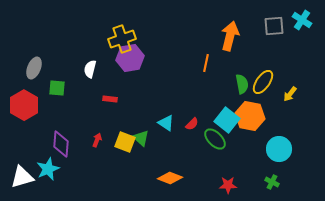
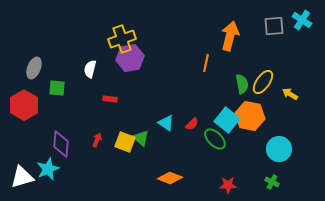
yellow arrow: rotated 84 degrees clockwise
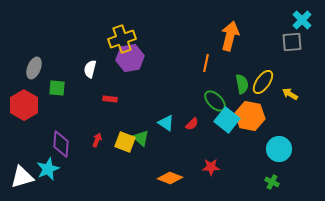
cyan cross: rotated 12 degrees clockwise
gray square: moved 18 px right, 16 px down
green ellipse: moved 38 px up
red star: moved 17 px left, 18 px up
